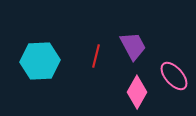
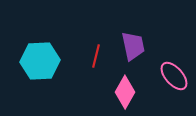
purple trapezoid: rotated 16 degrees clockwise
pink diamond: moved 12 px left
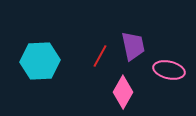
red line: moved 4 px right; rotated 15 degrees clockwise
pink ellipse: moved 5 px left, 6 px up; rotated 36 degrees counterclockwise
pink diamond: moved 2 px left
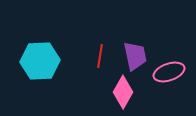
purple trapezoid: moved 2 px right, 10 px down
red line: rotated 20 degrees counterclockwise
pink ellipse: moved 2 px down; rotated 32 degrees counterclockwise
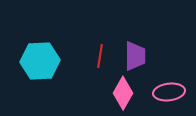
purple trapezoid: rotated 12 degrees clockwise
pink ellipse: moved 20 px down; rotated 12 degrees clockwise
pink diamond: moved 1 px down
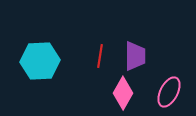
pink ellipse: rotated 56 degrees counterclockwise
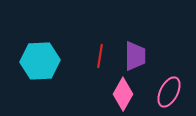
pink diamond: moved 1 px down
